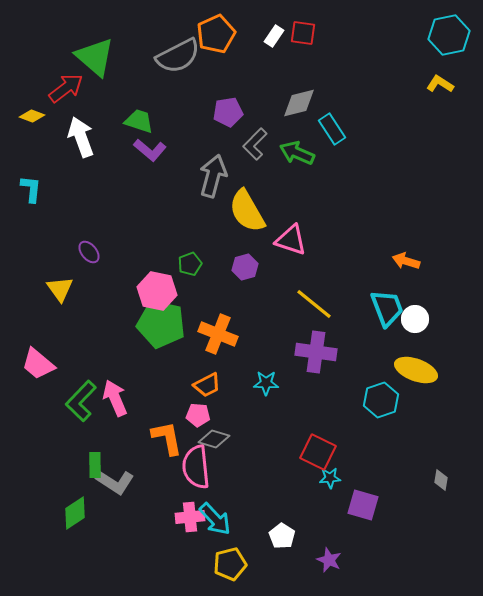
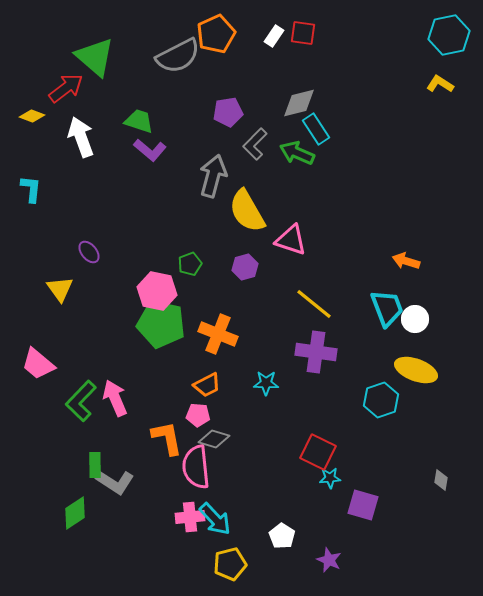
cyan rectangle at (332, 129): moved 16 px left
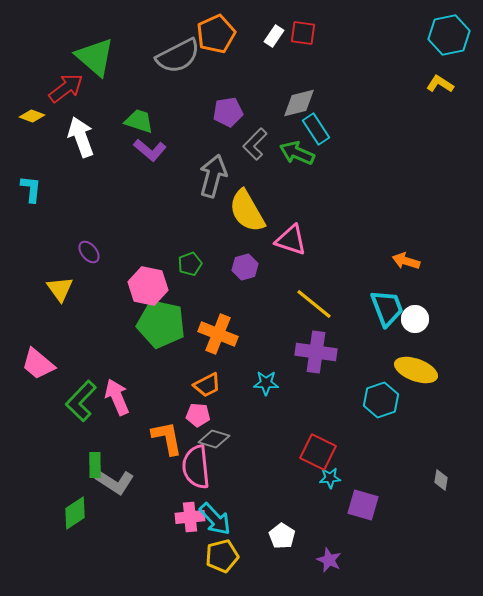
pink hexagon at (157, 291): moved 9 px left, 5 px up
pink arrow at (115, 398): moved 2 px right, 1 px up
yellow pentagon at (230, 564): moved 8 px left, 8 px up
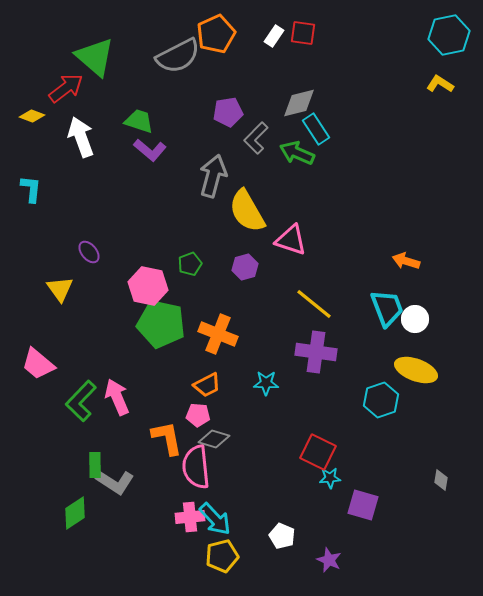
gray L-shape at (255, 144): moved 1 px right, 6 px up
white pentagon at (282, 536): rotated 10 degrees counterclockwise
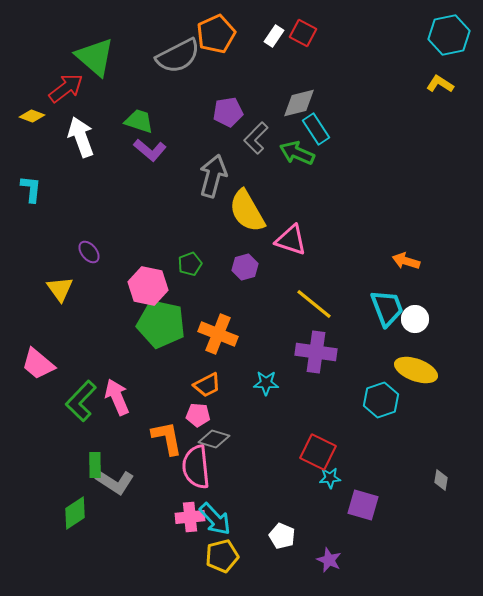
red square at (303, 33): rotated 20 degrees clockwise
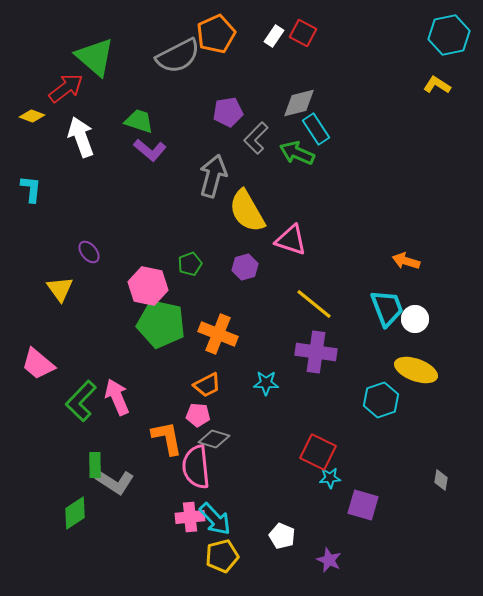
yellow L-shape at (440, 84): moved 3 px left, 1 px down
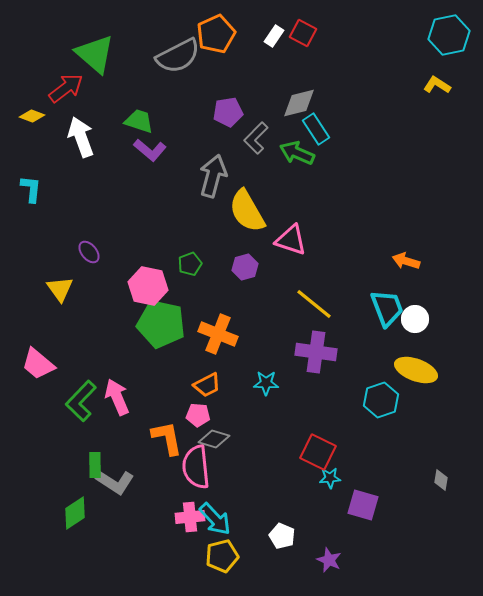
green triangle at (95, 57): moved 3 px up
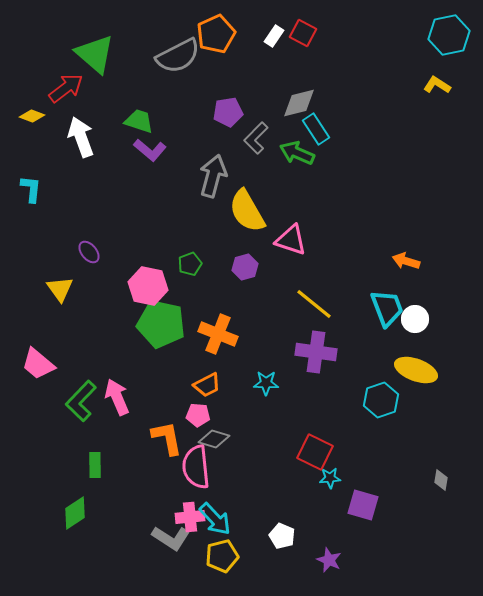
red square at (318, 452): moved 3 px left
gray L-shape at (115, 482): moved 56 px right, 56 px down
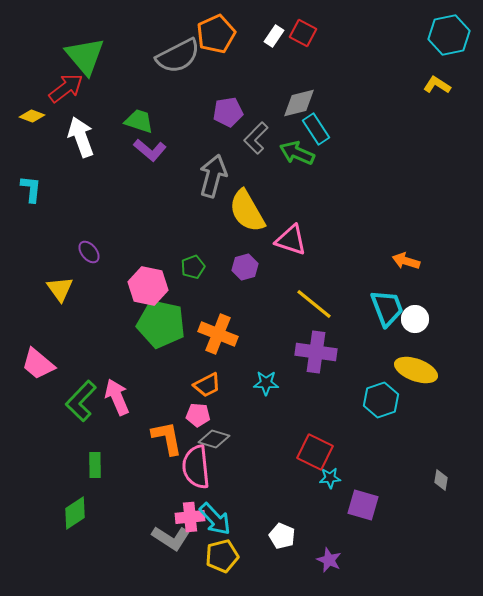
green triangle at (95, 54): moved 10 px left, 2 px down; rotated 9 degrees clockwise
green pentagon at (190, 264): moved 3 px right, 3 px down
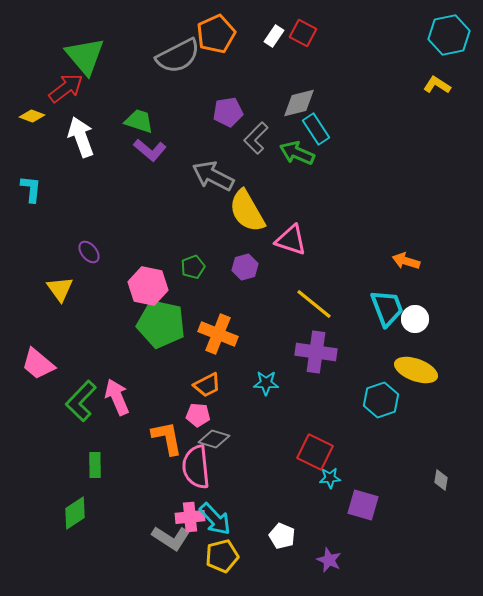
gray arrow at (213, 176): rotated 78 degrees counterclockwise
